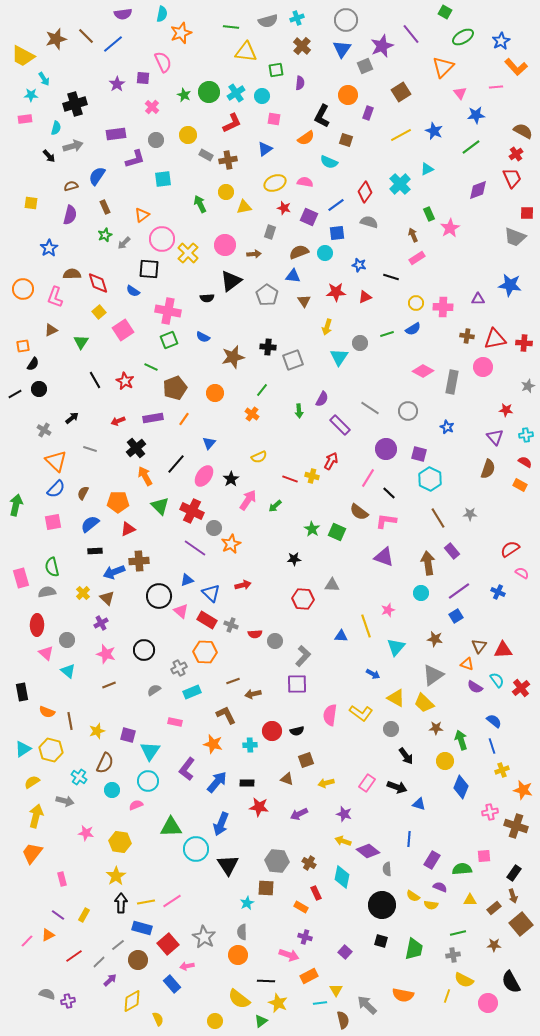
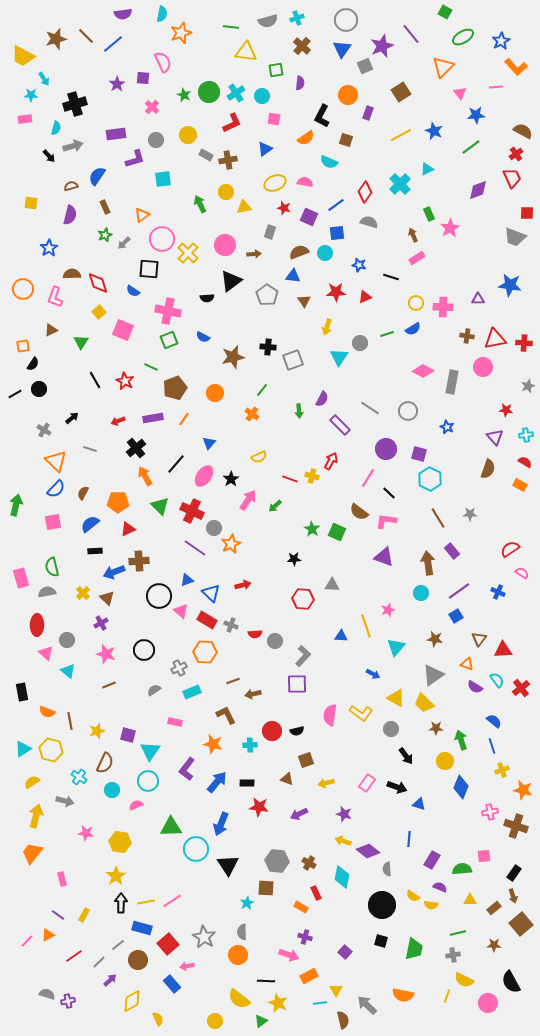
pink square at (123, 330): rotated 35 degrees counterclockwise
brown triangle at (479, 646): moved 7 px up
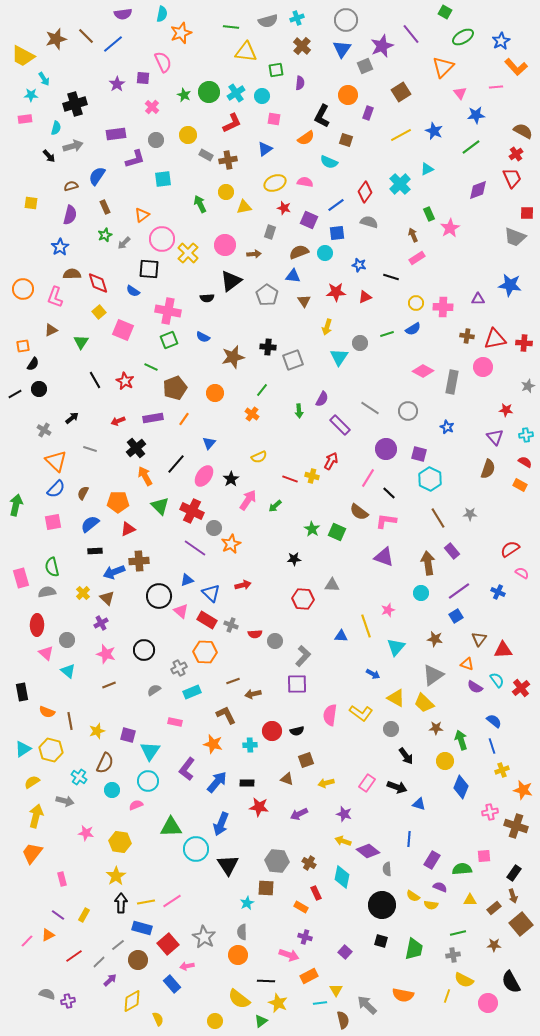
purple square at (309, 217): moved 3 px down
blue star at (49, 248): moved 11 px right, 1 px up
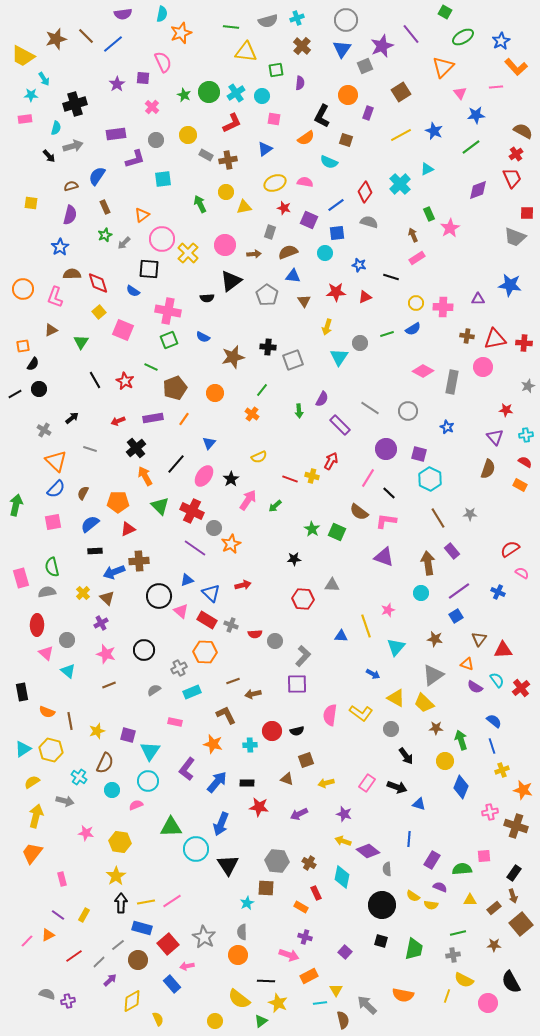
brown semicircle at (299, 252): moved 11 px left
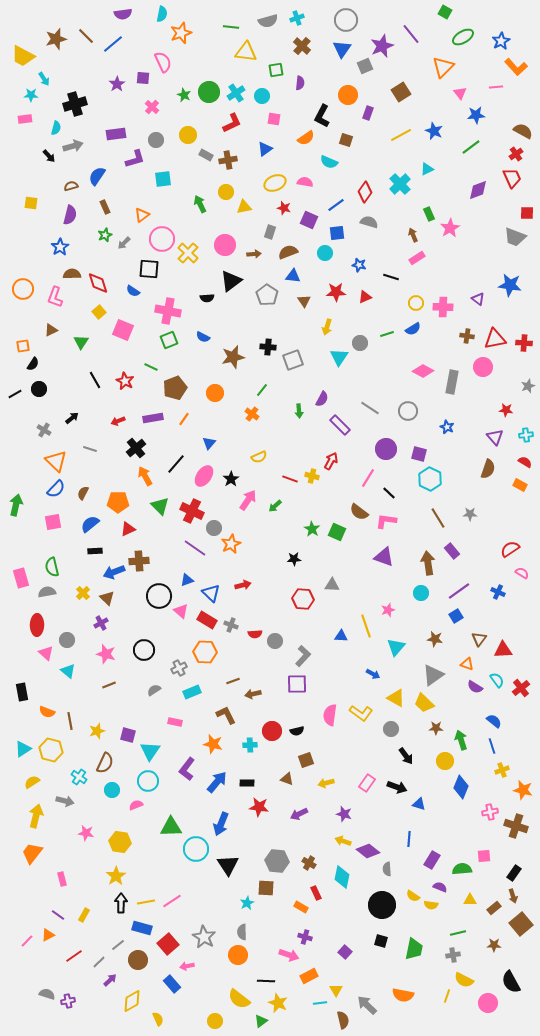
purple triangle at (478, 299): rotated 40 degrees clockwise
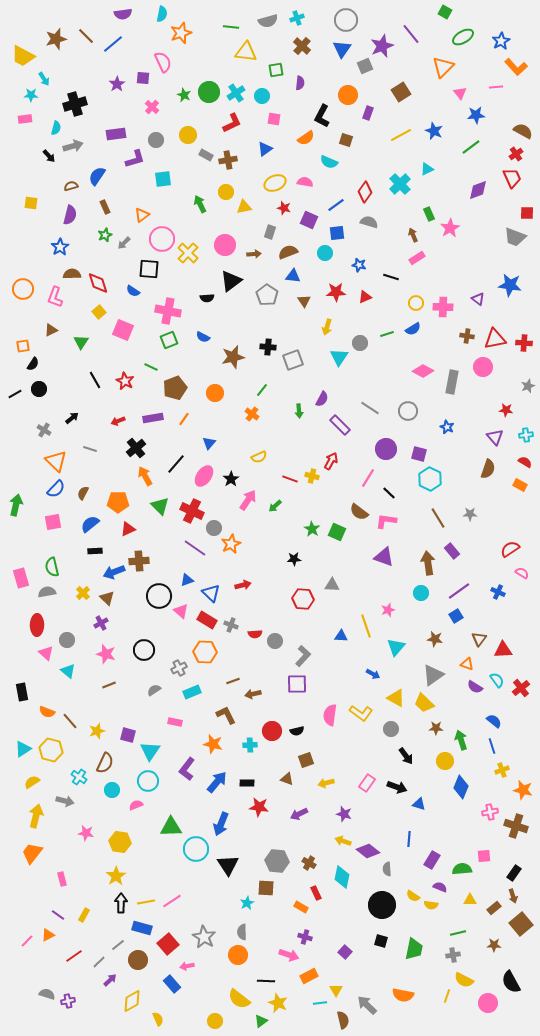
brown line at (70, 721): rotated 30 degrees counterclockwise
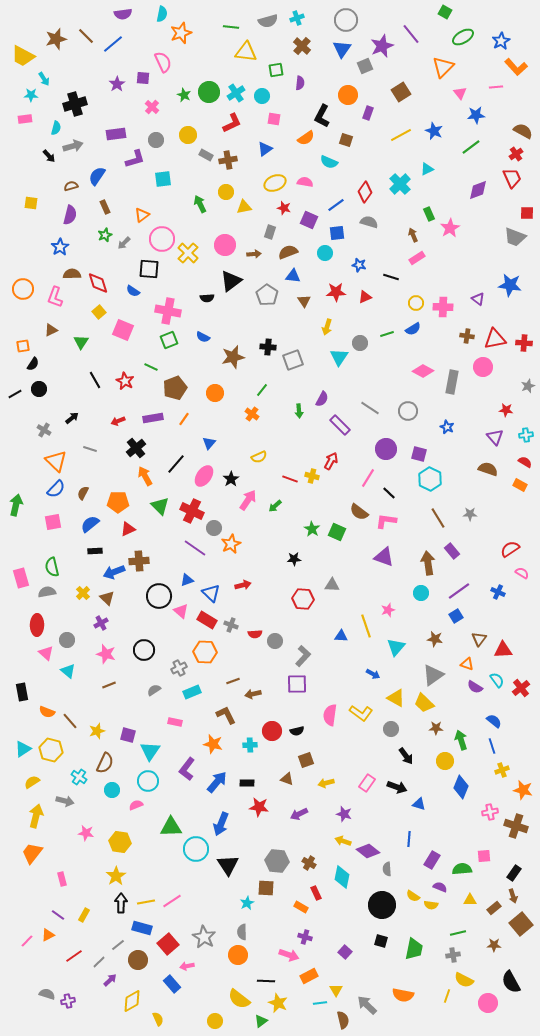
brown semicircle at (488, 469): rotated 90 degrees counterclockwise
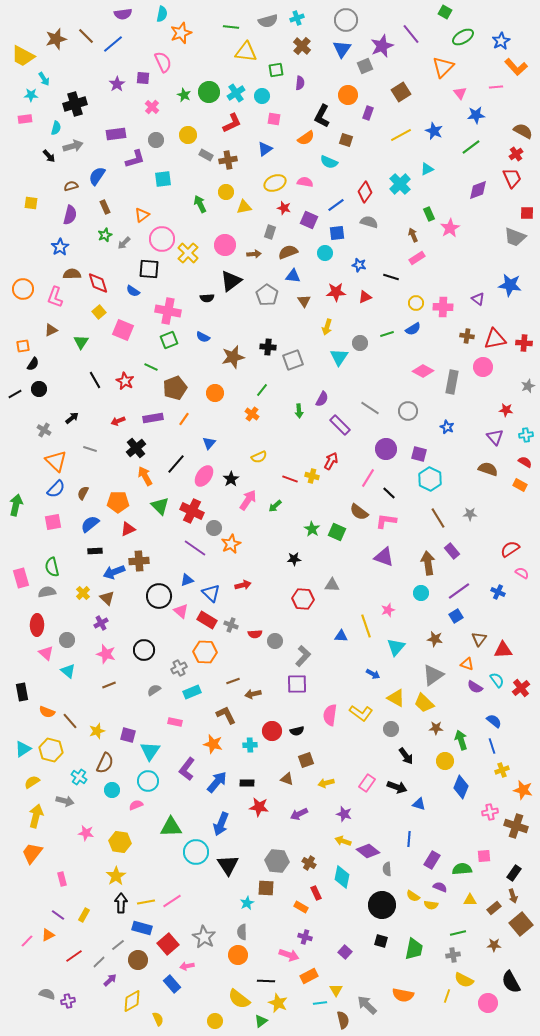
cyan circle at (196, 849): moved 3 px down
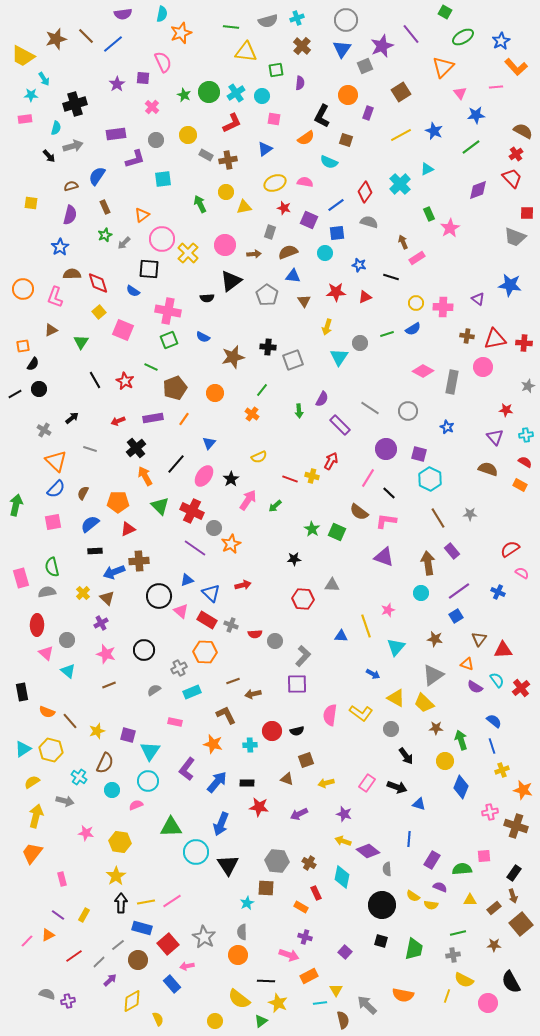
red trapezoid at (512, 178): rotated 20 degrees counterclockwise
brown arrow at (413, 235): moved 10 px left, 7 px down
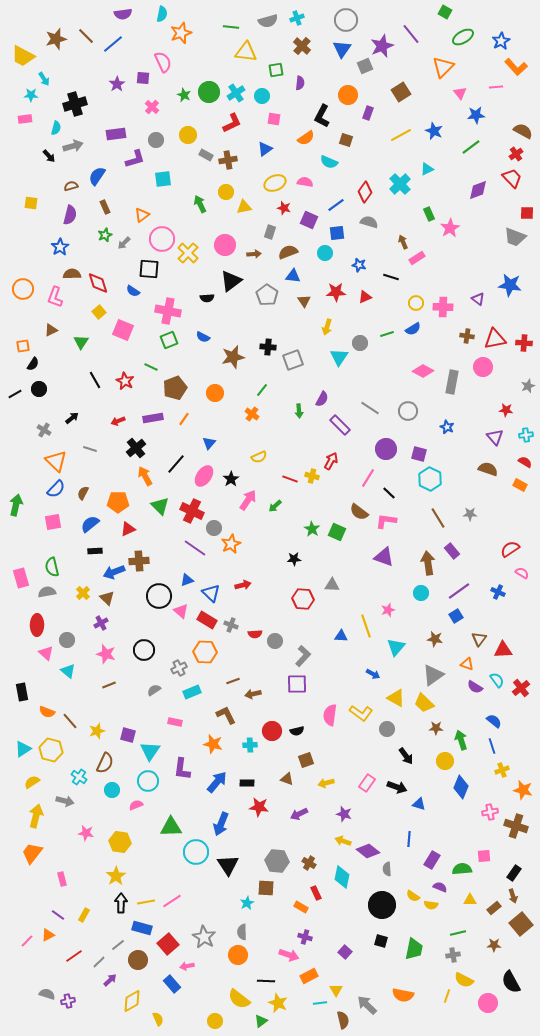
gray circle at (391, 729): moved 4 px left
purple L-shape at (187, 769): moved 5 px left; rotated 30 degrees counterclockwise
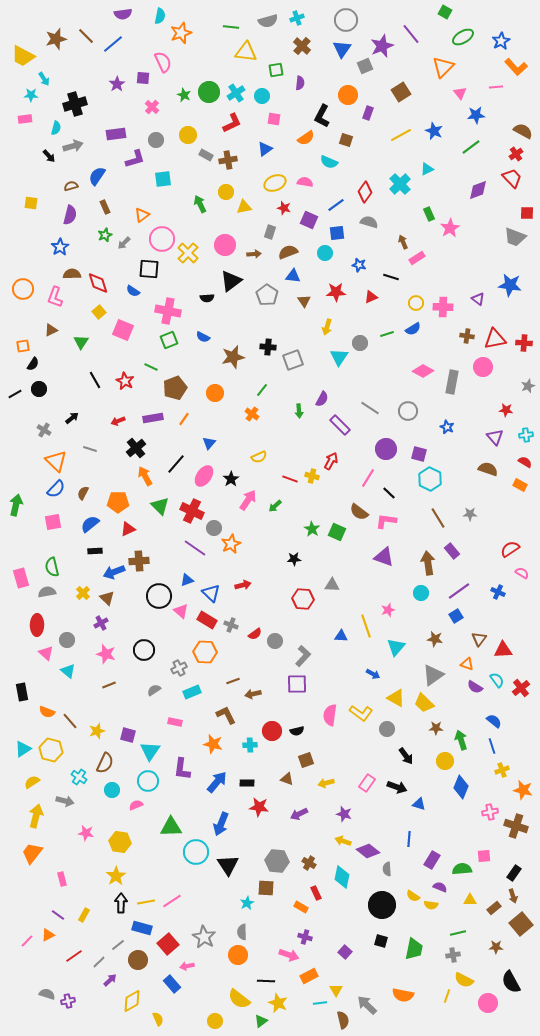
cyan semicircle at (162, 14): moved 2 px left, 2 px down
red triangle at (365, 297): moved 6 px right
red semicircle at (255, 634): rotated 32 degrees counterclockwise
brown star at (494, 945): moved 2 px right, 2 px down
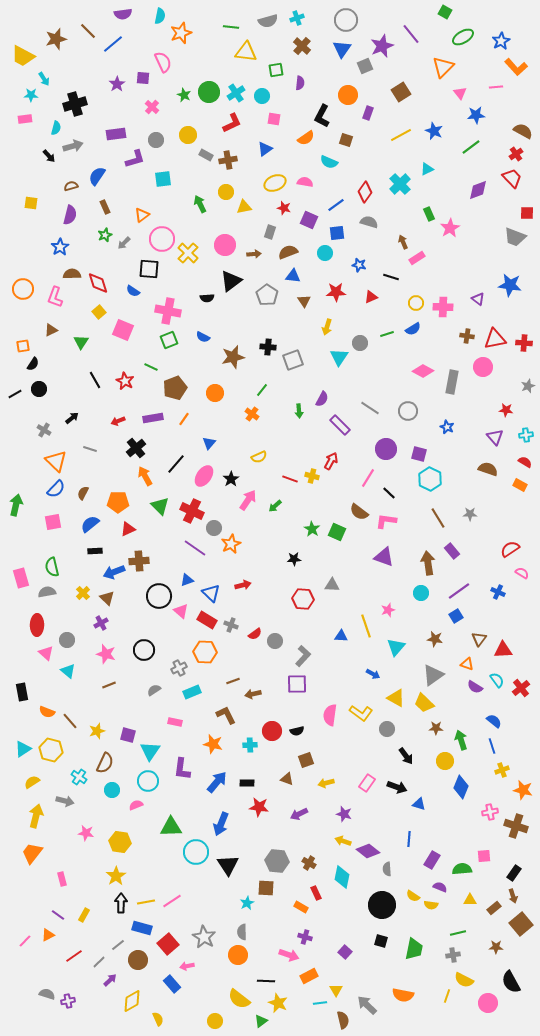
brown line at (86, 36): moved 2 px right, 5 px up
pink line at (27, 941): moved 2 px left
